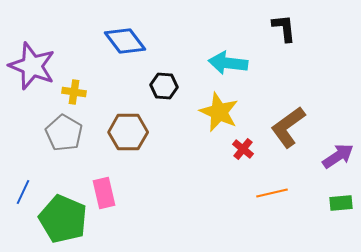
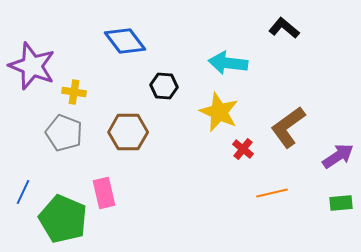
black L-shape: rotated 44 degrees counterclockwise
gray pentagon: rotated 9 degrees counterclockwise
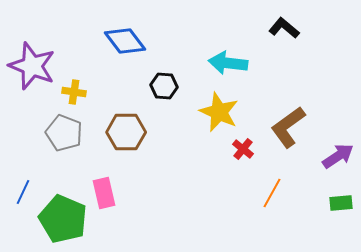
brown hexagon: moved 2 px left
orange line: rotated 48 degrees counterclockwise
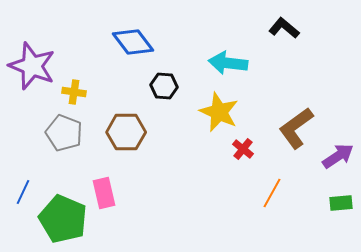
blue diamond: moved 8 px right, 1 px down
brown L-shape: moved 8 px right, 1 px down
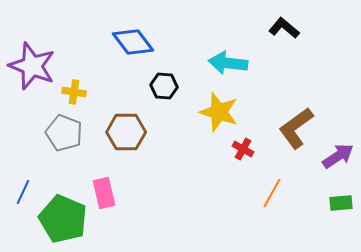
yellow star: rotated 6 degrees counterclockwise
red cross: rotated 10 degrees counterclockwise
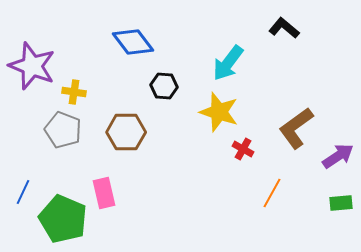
cyan arrow: rotated 60 degrees counterclockwise
gray pentagon: moved 1 px left, 3 px up
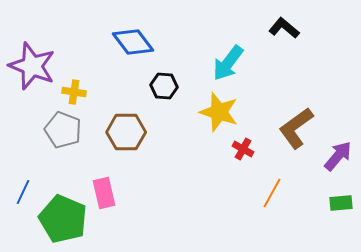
purple arrow: rotated 16 degrees counterclockwise
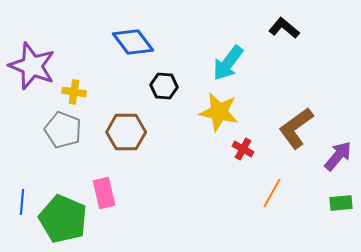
yellow star: rotated 6 degrees counterclockwise
blue line: moved 1 px left, 10 px down; rotated 20 degrees counterclockwise
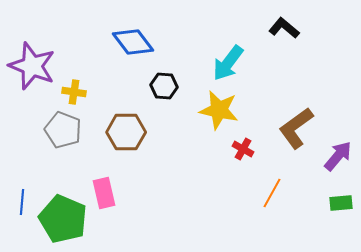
yellow star: moved 2 px up
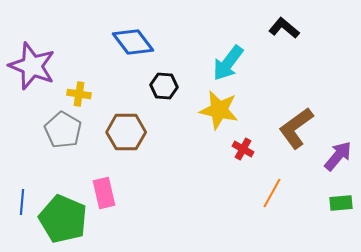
yellow cross: moved 5 px right, 2 px down
gray pentagon: rotated 9 degrees clockwise
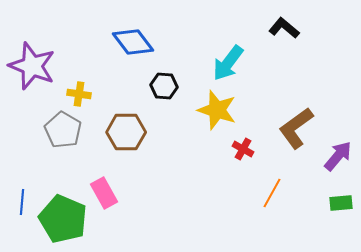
yellow star: moved 2 px left; rotated 6 degrees clockwise
pink rectangle: rotated 16 degrees counterclockwise
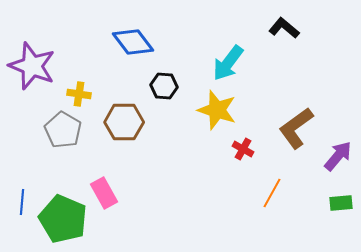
brown hexagon: moved 2 px left, 10 px up
